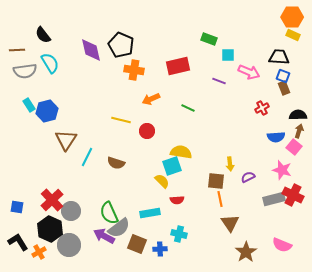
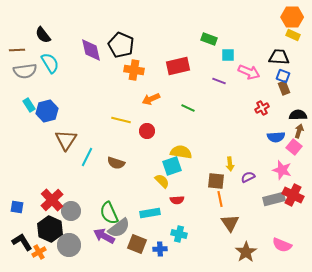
black L-shape at (18, 242): moved 4 px right
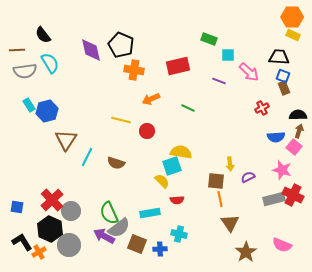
pink arrow at (249, 72): rotated 20 degrees clockwise
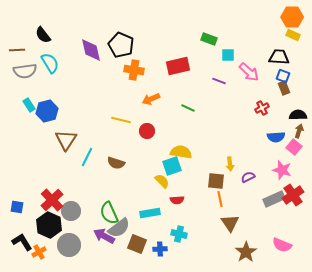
red cross at (293, 195): rotated 30 degrees clockwise
gray rectangle at (274, 199): rotated 10 degrees counterclockwise
black hexagon at (50, 229): moved 1 px left, 4 px up
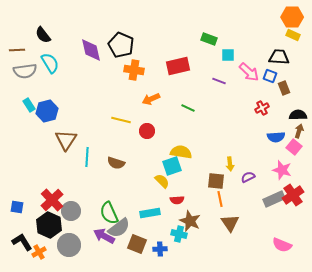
blue square at (283, 76): moved 13 px left
cyan line at (87, 157): rotated 24 degrees counterclockwise
brown star at (246, 252): moved 56 px left, 31 px up; rotated 15 degrees counterclockwise
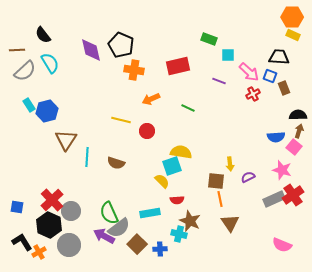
gray semicircle at (25, 71): rotated 35 degrees counterclockwise
red cross at (262, 108): moved 9 px left, 14 px up
brown square at (137, 244): rotated 24 degrees clockwise
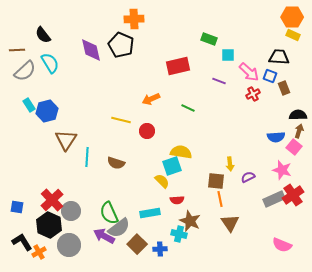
orange cross at (134, 70): moved 51 px up; rotated 12 degrees counterclockwise
